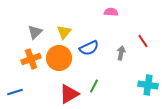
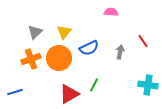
gray arrow: moved 1 px left, 1 px up
green line: moved 1 px up
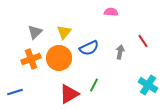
cyan cross: rotated 24 degrees clockwise
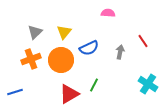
pink semicircle: moved 3 px left, 1 px down
orange circle: moved 2 px right, 2 px down
cyan cross: moved 1 px up
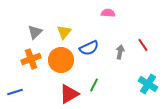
red line: moved 4 px down
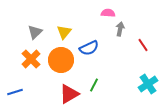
gray arrow: moved 23 px up
orange cross: rotated 24 degrees counterclockwise
cyan cross: rotated 24 degrees clockwise
